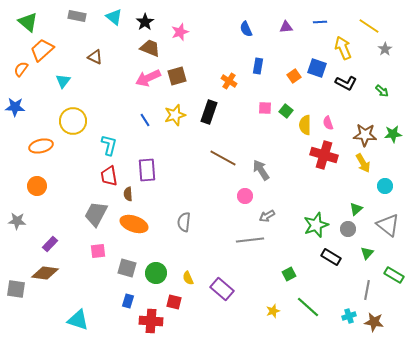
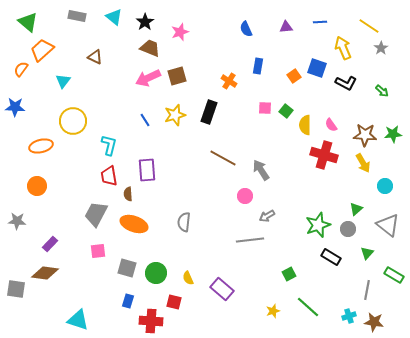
gray star at (385, 49): moved 4 px left, 1 px up
pink semicircle at (328, 123): moved 3 px right, 2 px down; rotated 16 degrees counterclockwise
green star at (316, 225): moved 2 px right
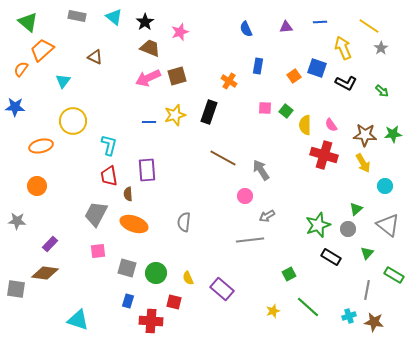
blue line at (145, 120): moved 4 px right, 2 px down; rotated 56 degrees counterclockwise
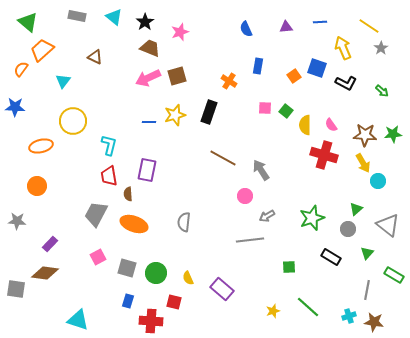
purple rectangle at (147, 170): rotated 15 degrees clockwise
cyan circle at (385, 186): moved 7 px left, 5 px up
green star at (318, 225): moved 6 px left, 7 px up
pink square at (98, 251): moved 6 px down; rotated 21 degrees counterclockwise
green square at (289, 274): moved 7 px up; rotated 24 degrees clockwise
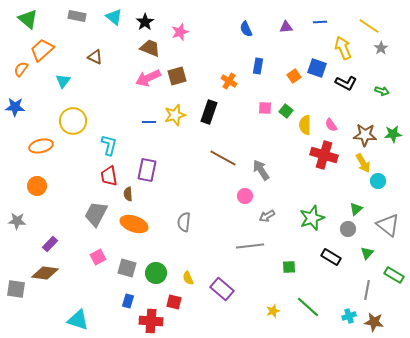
green triangle at (28, 22): moved 3 px up
green arrow at (382, 91): rotated 24 degrees counterclockwise
gray line at (250, 240): moved 6 px down
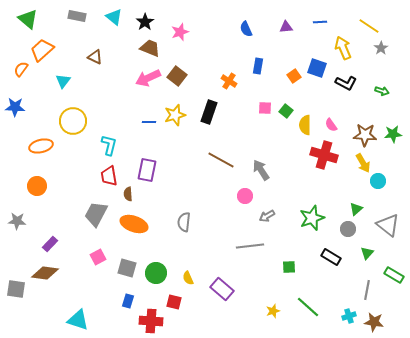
brown square at (177, 76): rotated 36 degrees counterclockwise
brown line at (223, 158): moved 2 px left, 2 px down
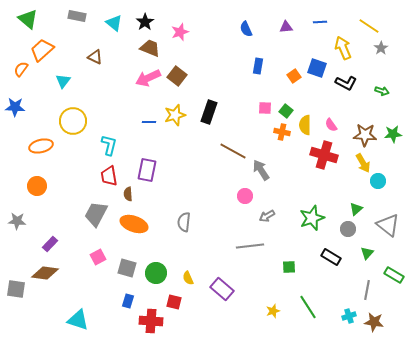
cyan triangle at (114, 17): moved 6 px down
orange cross at (229, 81): moved 53 px right, 51 px down; rotated 21 degrees counterclockwise
brown line at (221, 160): moved 12 px right, 9 px up
green line at (308, 307): rotated 15 degrees clockwise
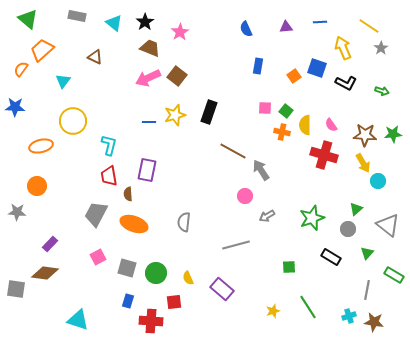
pink star at (180, 32): rotated 12 degrees counterclockwise
gray star at (17, 221): moved 9 px up
gray line at (250, 246): moved 14 px left, 1 px up; rotated 8 degrees counterclockwise
red square at (174, 302): rotated 21 degrees counterclockwise
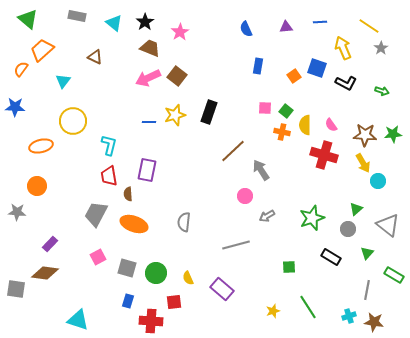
brown line at (233, 151): rotated 72 degrees counterclockwise
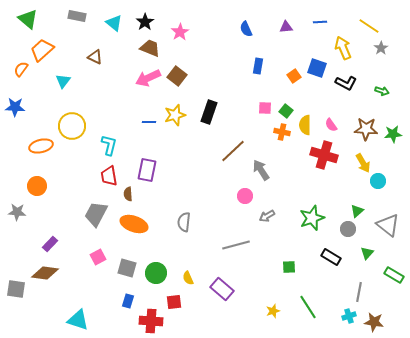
yellow circle at (73, 121): moved 1 px left, 5 px down
brown star at (365, 135): moved 1 px right, 6 px up
green triangle at (356, 209): moved 1 px right, 2 px down
gray line at (367, 290): moved 8 px left, 2 px down
